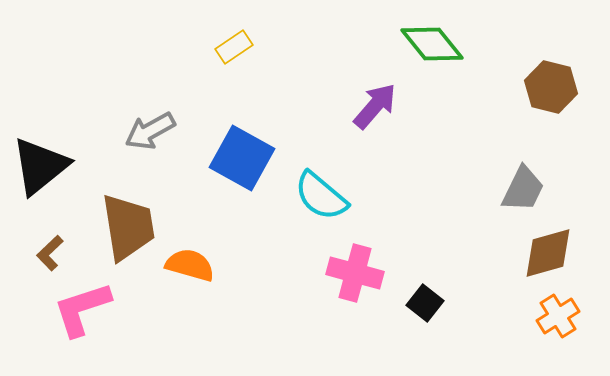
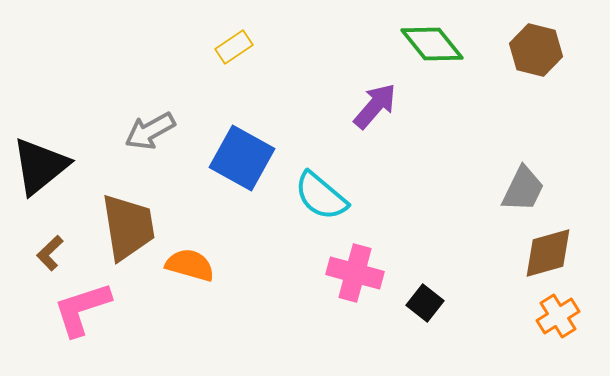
brown hexagon: moved 15 px left, 37 px up
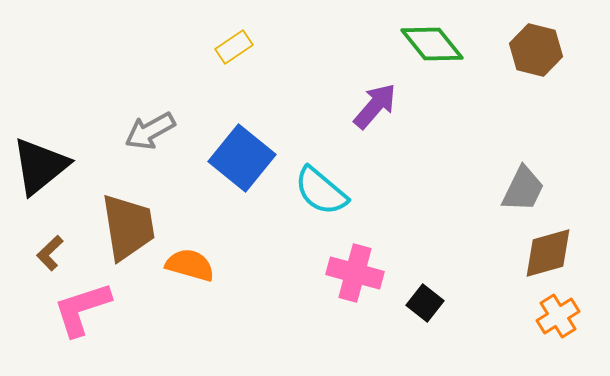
blue square: rotated 10 degrees clockwise
cyan semicircle: moved 5 px up
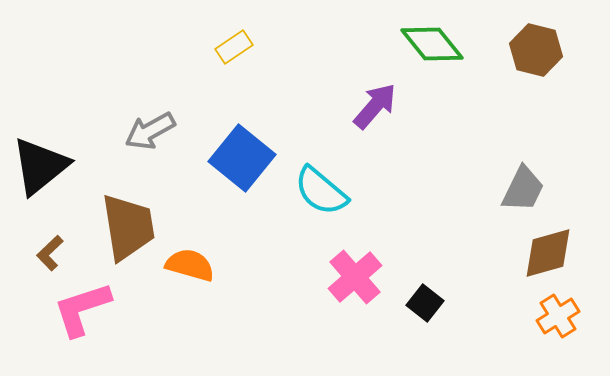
pink cross: moved 4 px down; rotated 34 degrees clockwise
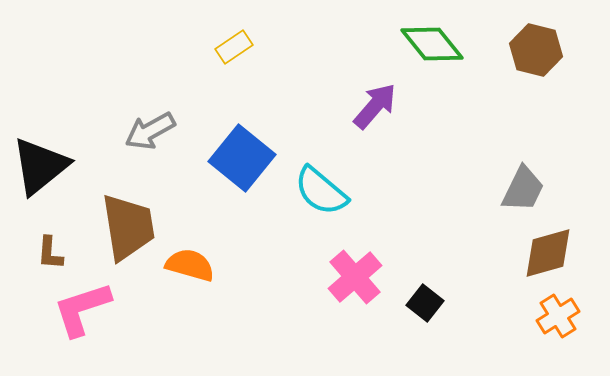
brown L-shape: rotated 42 degrees counterclockwise
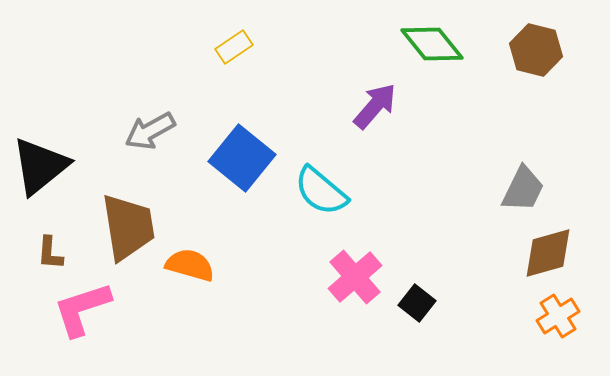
black square: moved 8 px left
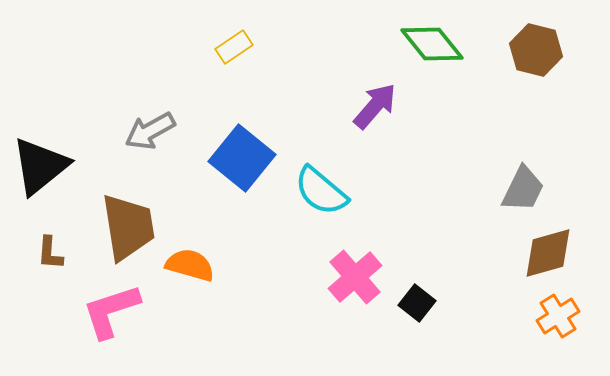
pink L-shape: moved 29 px right, 2 px down
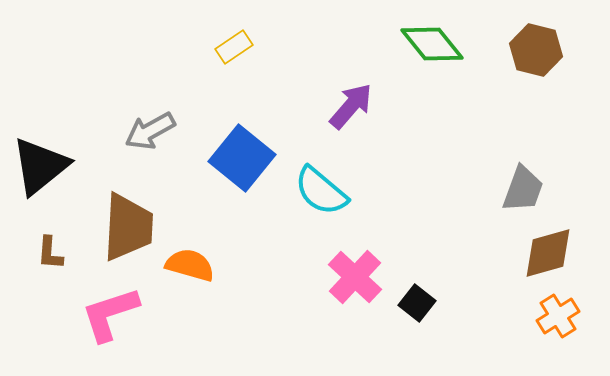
purple arrow: moved 24 px left
gray trapezoid: rotated 6 degrees counterclockwise
brown trapezoid: rotated 12 degrees clockwise
pink cross: rotated 6 degrees counterclockwise
pink L-shape: moved 1 px left, 3 px down
